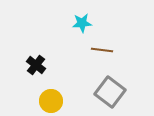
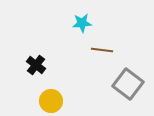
gray square: moved 18 px right, 8 px up
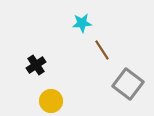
brown line: rotated 50 degrees clockwise
black cross: rotated 18 degrees clockwise
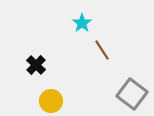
cyan star: rotated 30 degrees counterclockwise
black cross: rotated 12 degrees counterclockwise
gray square: moved 4 px right, 10 px down
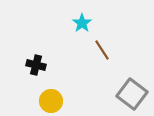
black cross: rotated 30 degrees counterclockwise
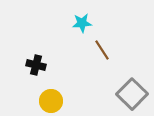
cyan star: rotated 30 degrees clockwise
gray square: rotated 8 degrees clockwise
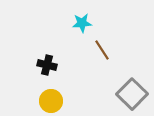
black cross: moved 11 px right
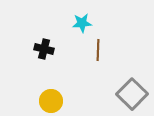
brown line: moved 4 px left; rotated 35 degrees clockwise
black cross: moved 3 px left, 16 px up
